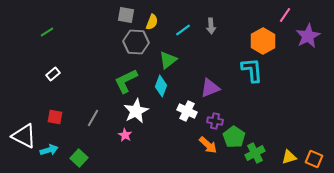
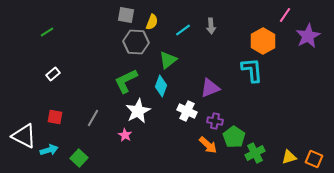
white star: moved 2 px right
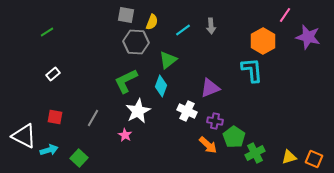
purple star: moved 1 px down; rotated 30 degrees counterclockwise
